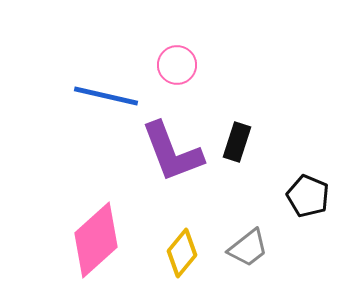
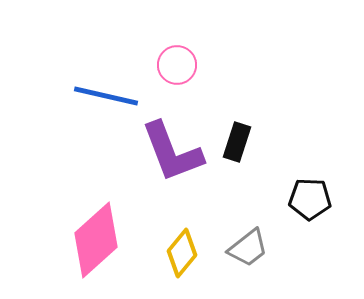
black pentagon: moved 2 px right, 3 px down; rotated 21 degrees counterclockwise
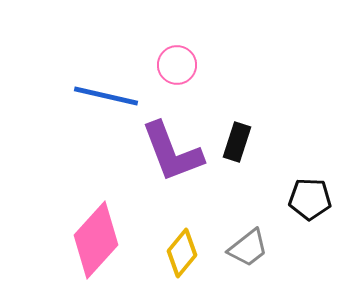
pink diamond: rotated 6 degrees counterclockwise
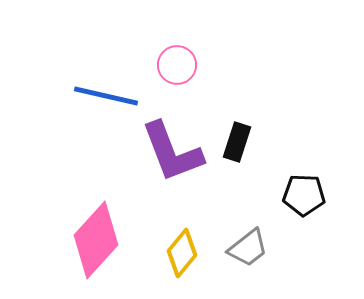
black pentagon: moved 6 px left, 4 px up
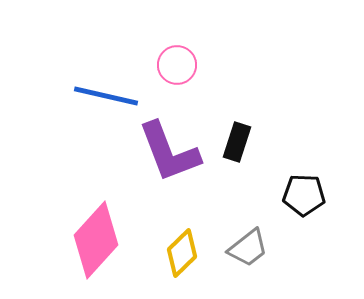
purple L-shape: moved 3 px left
yellow diamond: rotated 6 degrees clockwise
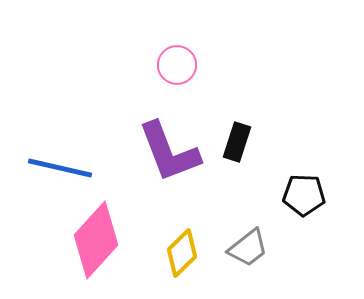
blue line: moved 46 px left, 72 px down
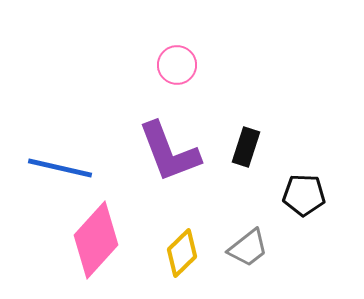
black rectangle: moved 9 px right, 5 px down
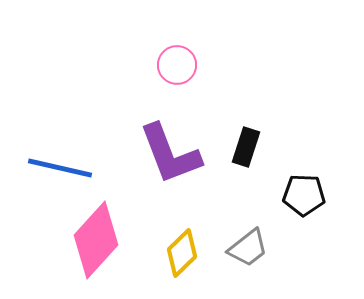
purple L-shape: moved 1 px right, 2 px down
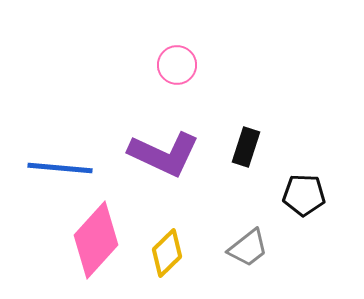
purple L-shape: moved 6 px left; rotated 44 degrees counterclockwise
blue line: rotated 8 degrees counterclockwise
yellow diamond: moved 15 px left
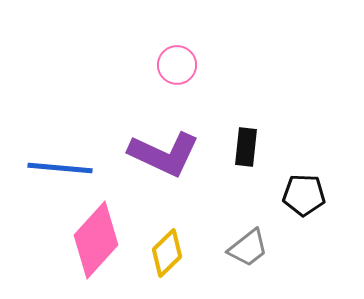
black rectangle: rotated 12 degrees counterclockwise
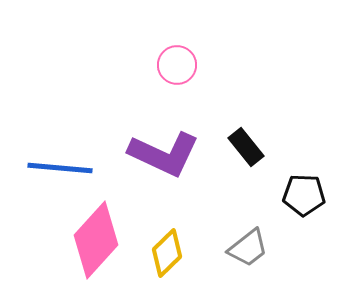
black rectangle: rotated 45 degrees counterclockwise
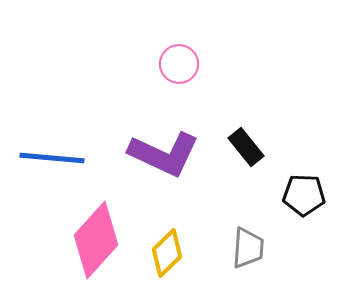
pink circle: moved 2 px right, 1 px up
blue line: moved 8 px left, 10 px up
gray trapezoid: rotated 48 degrees counterclockwise
